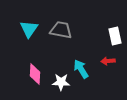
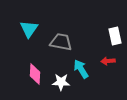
gray trapezoid: moved 12 px down
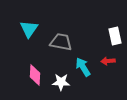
cyan arrow: moved 2 px right, 2 px up
pink diamond: moved 1 px down
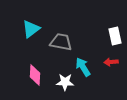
cyan triangle: moved 2 px right; rotated 18 degrees clockwise
red arrow: moved 3 px right, 1 px down
white star: moved 4 px right
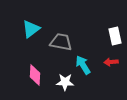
cyan arrow: moved 2 px up
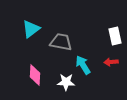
white star: moved 1 px right
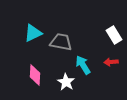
cyan triangle: moved 2 px right, 4 px down; rotated 12 degrees clockwise
white rectangle: moved 1 px left, 1 px up; rotated 18 degrees counterclockwise
white star: rotated 30 degrees clockwise
